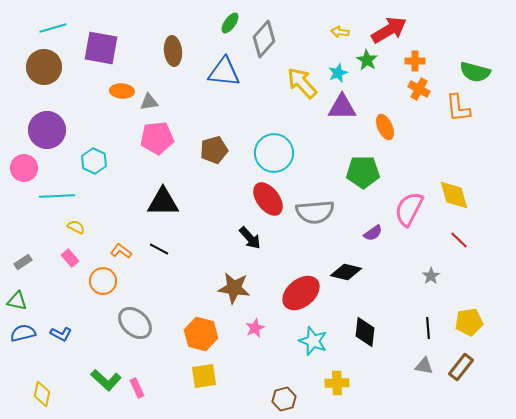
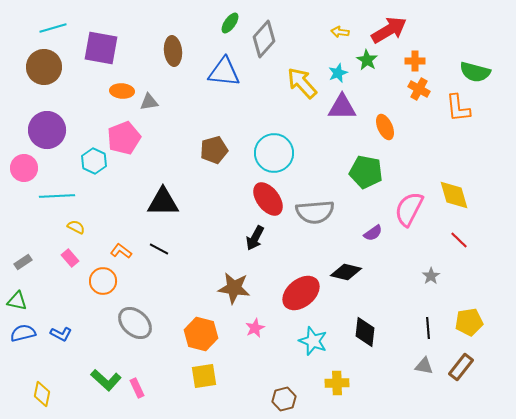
pink pentagon at (157, 138): moved 33 px left; rotated 16 degrees counterclockwise
green pentagon at (363, 172): moved 3 px right; rotated 12 degrees clockwise
black arrow at (250, 238): moved 5 px right; rotated 70 degrees clockwise
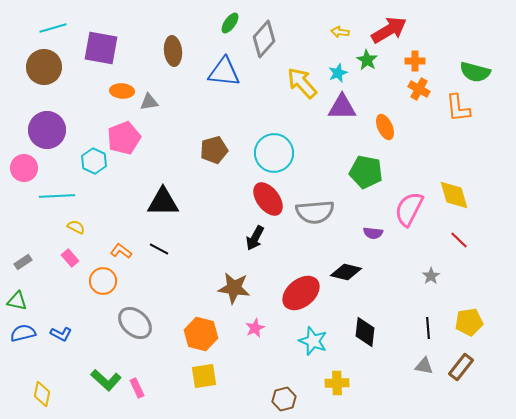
purple semicircle at (373, 233): rotated 42 degrees clockwise
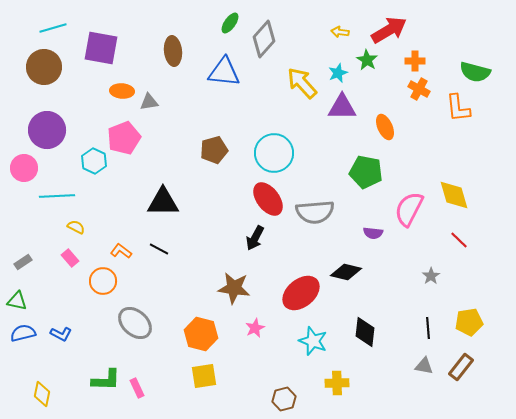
green L-shape at (106, 380): rotated 40 degrees counterclockwise
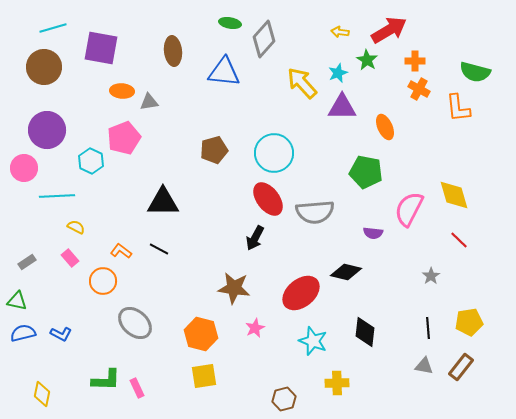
green ellipse at (230, 23): rotated 65 degrees clockwise
cyan hexagon at (94, 161): moved 3 px left
gray rectangle at (23, 262): moved 4 px right
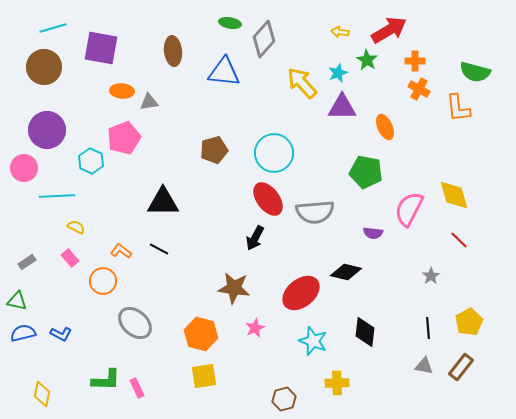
yellow pentagon at (469, 322): rotated 20 degrees counterclockwise
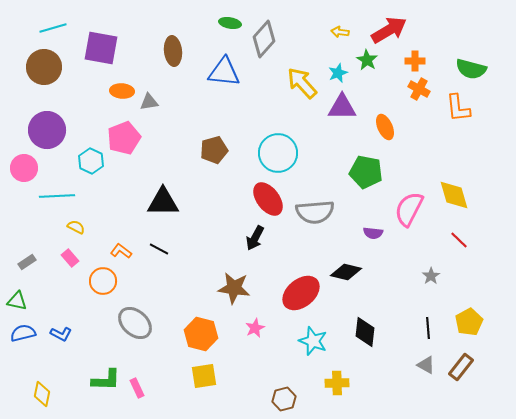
green semicircle at (475, 72): moved 4 px left, 3 px up
cyan circle at (274, 153): moved 4 px right
gray triangle at (424, 366): moved 2 px right, 1 px up; rotated 18 degrees clockwise
